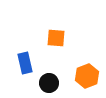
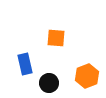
blue rectangle: moved 1 px down
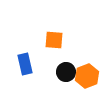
orange square: moved 2 px left, 2 px down
black circle: moved 17 px right, 11 px up
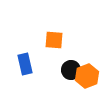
black circle: moved 5 px right, 2 px up
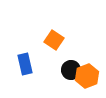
orange square: rotated 30 degrees clockwise
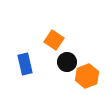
black circle: moved 4 px left, 8 px up
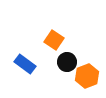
blue rectangle: rotated 40 degrees counterclockwise
